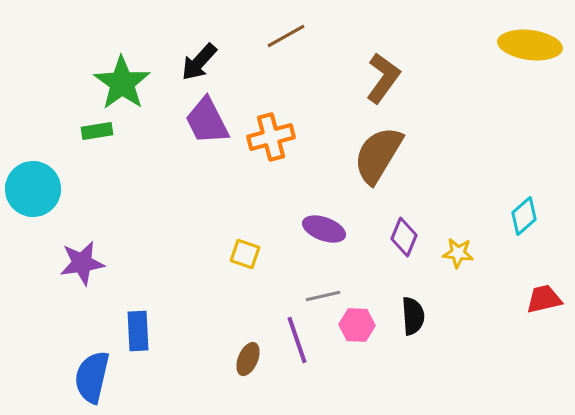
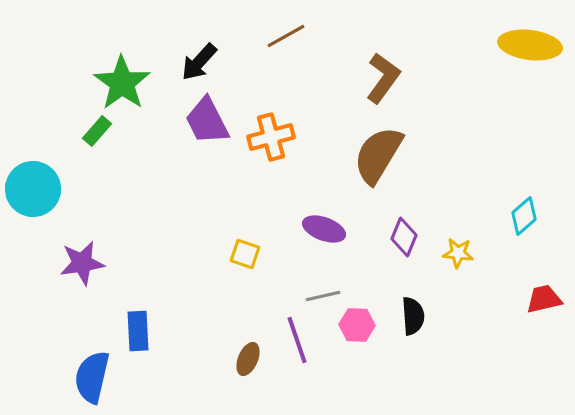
green rectangle: rotated 40 degrees counterclockwise
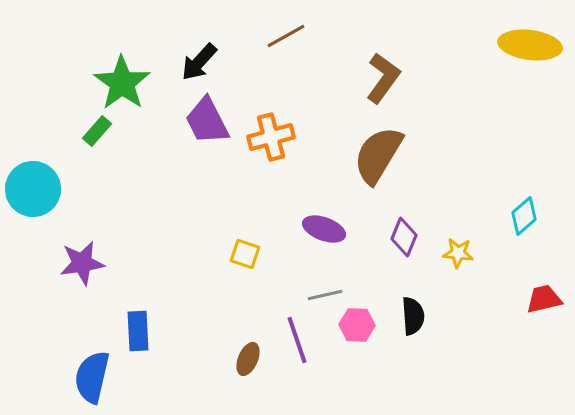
gray line: moved 2 px right, 1 px up
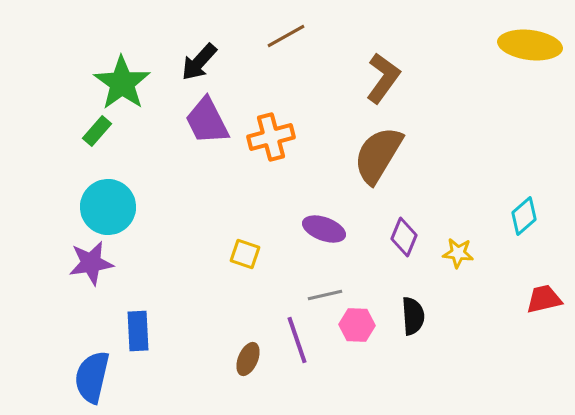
cyan circle: moved 75 px right, 18 px down
purple star: moved 9 px right
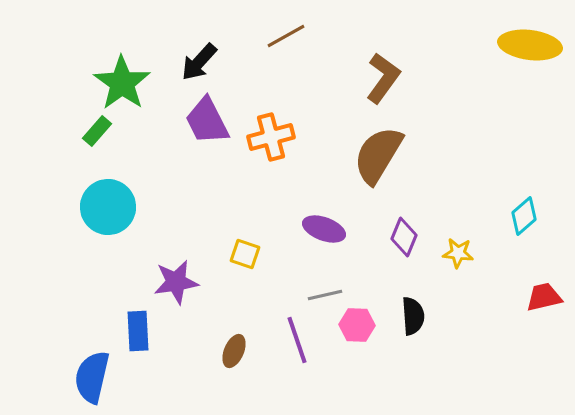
purple star: moved 85 px right, 19 px down
red trapezoid: moved 2 px up
brown ellipse: moved 14 px left, 8 px up
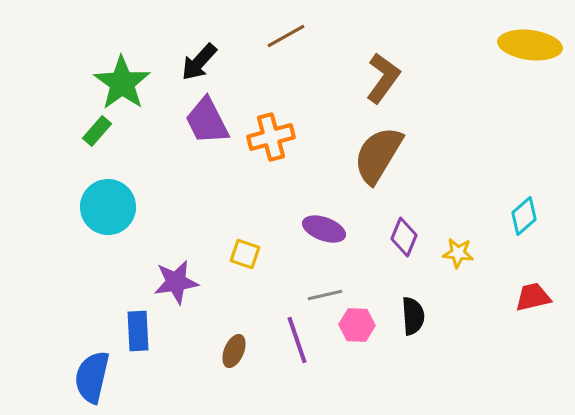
red trapezoid: moved 11 px left
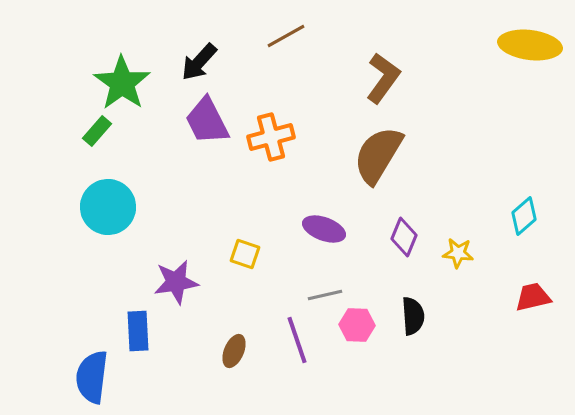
blue semicircle: rotated 6 degrees counterclockwise
